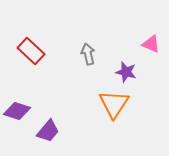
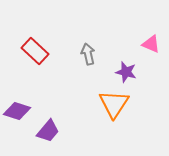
red rectangle: moved 4 px right
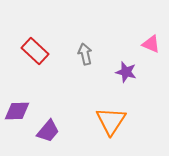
gray arrow: moved 3 px left
orange triangle: moved 3 px left, 17 px down
purple diamond: rotated 20 degrees counterclockwise
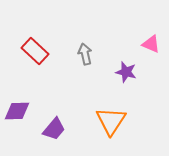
purple trapezoid: moved 6 px right, 2 px up
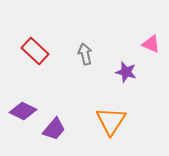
purple diamond: moved 6 px right; rotated 28 degrees clockwise
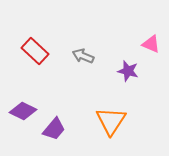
gray arrow: moved 2 px left, 2 px down; rotated 55 degrees counterclockwise
purple star: moved 2 px right, 1 px up
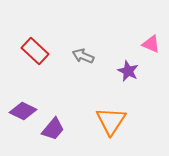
purple star: rotated 10 degrees clockwise
purple trapezoid: moved 1 px left
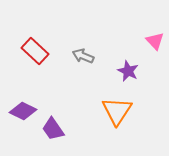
pink triangle: moved 4 px right, 3 px up; rotated 24 degrees clockwise
orange triangle: moved 6 px right, 10 px up
purple trapezoid: rotated 105 degrees clockwise
